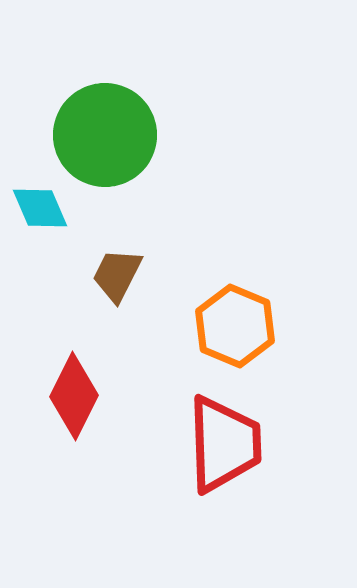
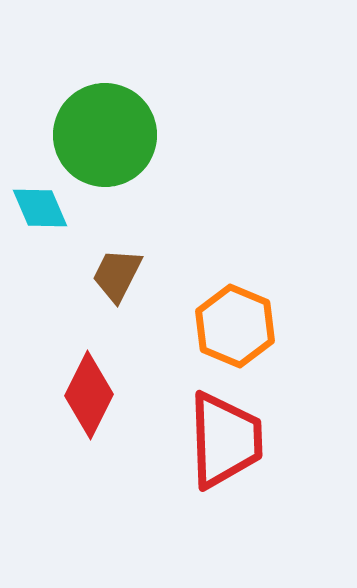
red diamond: moved 15 px right, 1 px up
red trapezoid: moved 1 px right, 4 px up
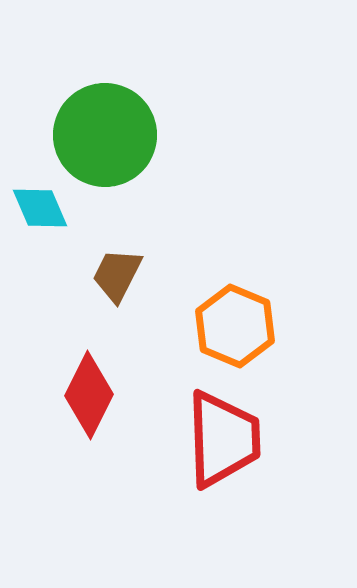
red trapezoid: moved 2 px left, 1 px up
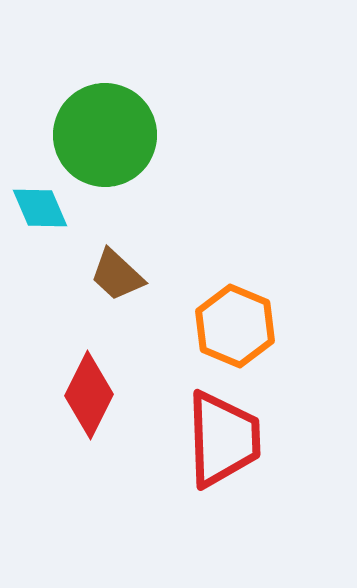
brown trapezoid: rotated 74 degrees counterclockwise
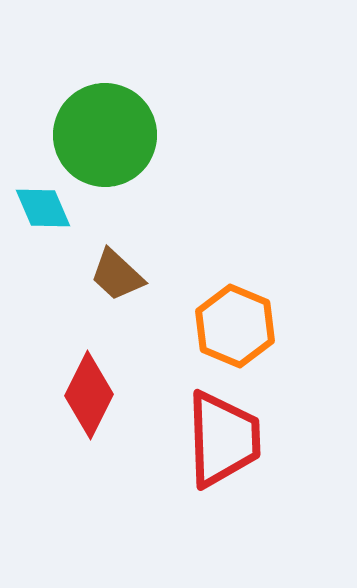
cyan diamond: moved 3 px right
